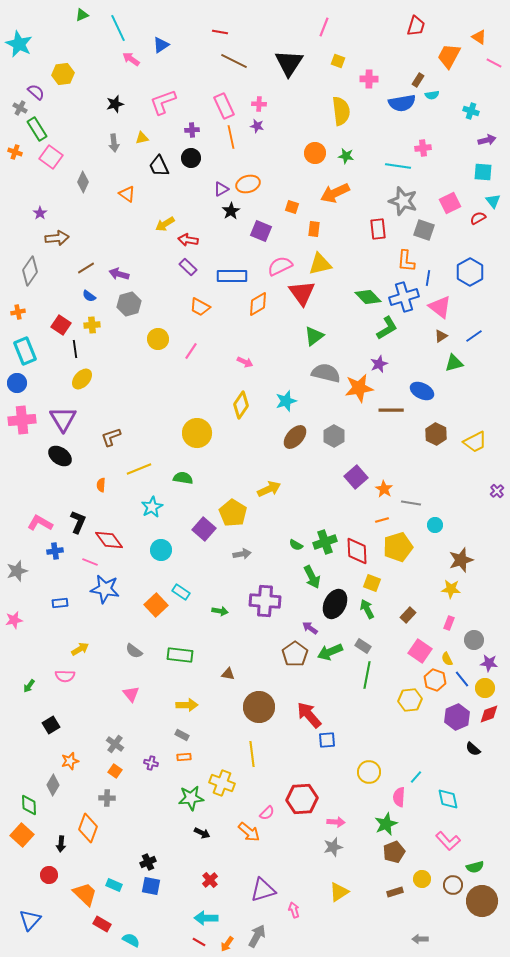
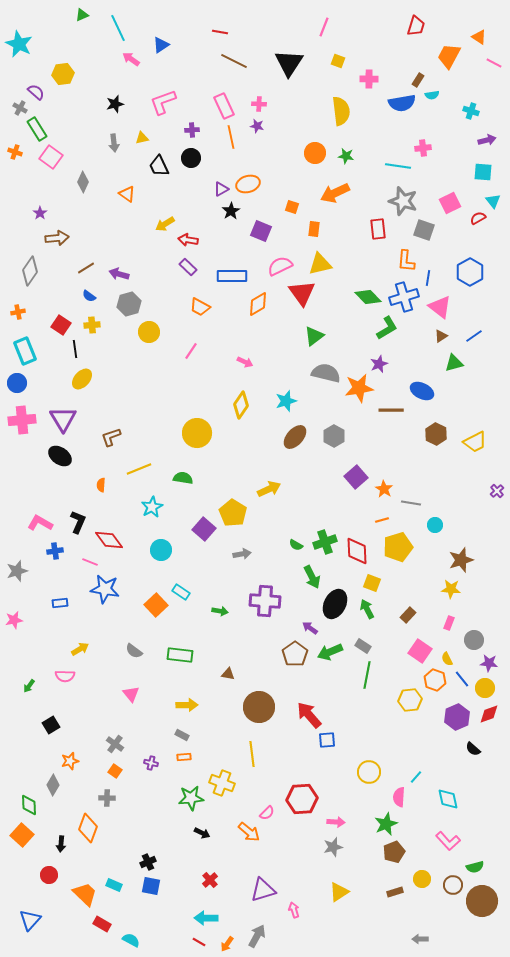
yellow circle at (158, 339): moved 9 px left, 7 px up
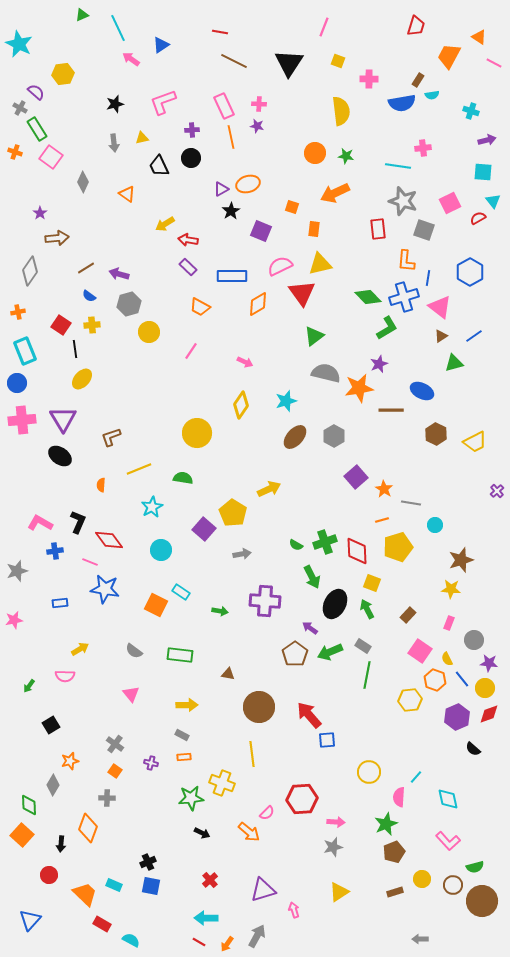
orange square at (156, 605): rotated 20 degrees counterclockwise
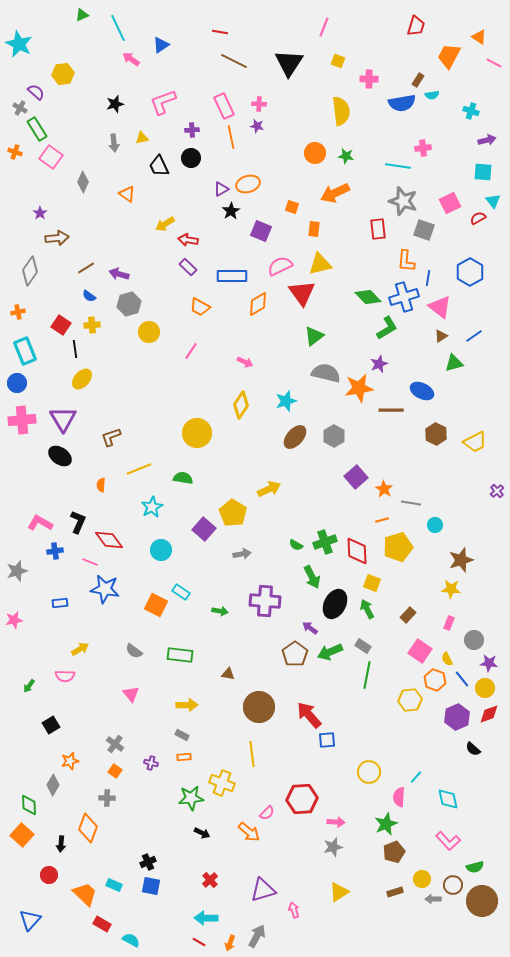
gray arrow at (420, 939): moved 13 px right, 40 px up
orange arrow at (227, 944): moved 3 px right, 1 px up; rotated 14 degrees counterclockwise
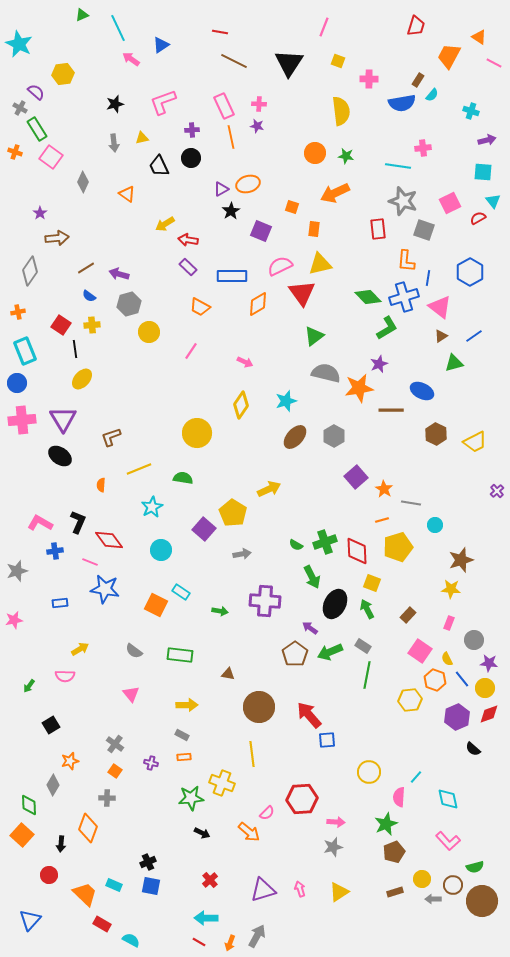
cyan semicircle at (432, 95): rotated 40 degrees counterclockwise
pink arrow at (294, 910): moved 6 px right, 21 px up
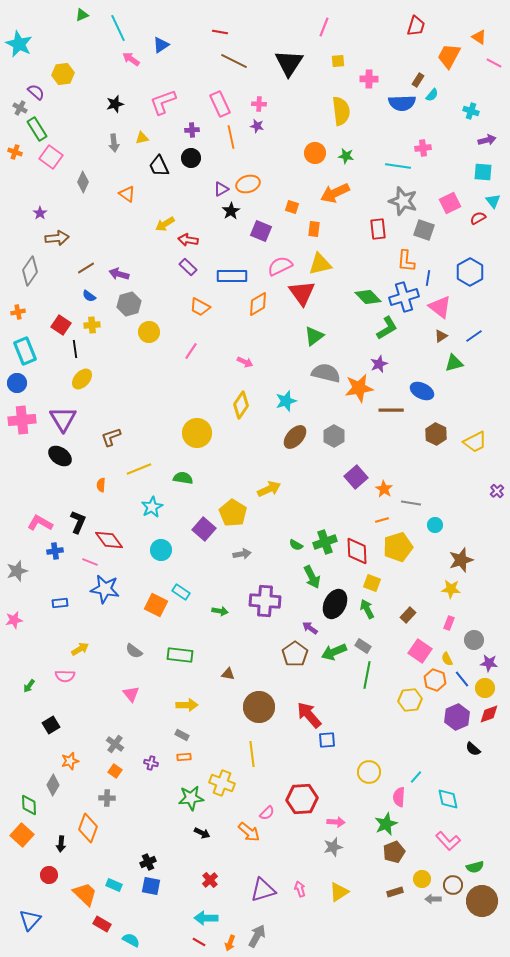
yellow square at (338, 61): rotated 24 degrees counterclockwise
blue semicircle at (402, 103): rotated 8 degrees clockwise
pink rectangle at (224, 106): moved 4 px left, 2 px up
green arrow at (330, 652): moved 4 px right
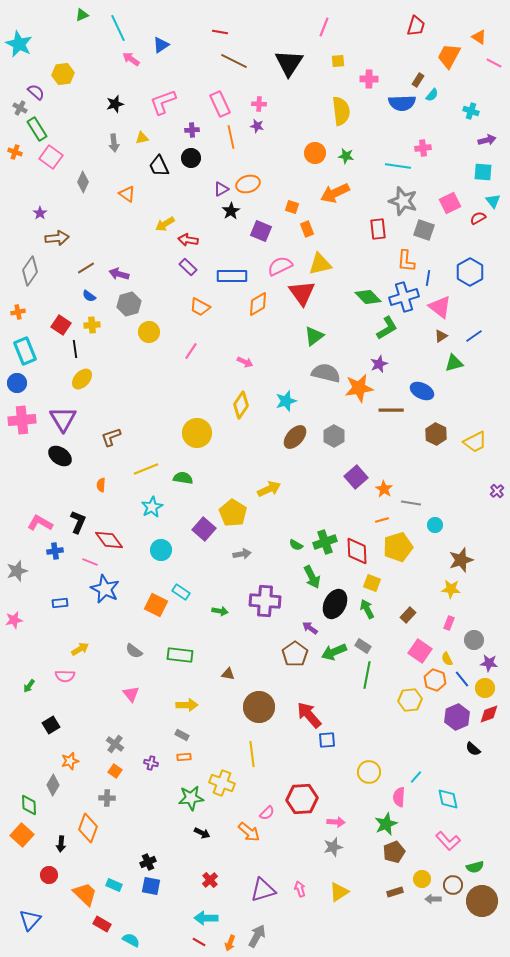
orange rectangle at (314, 229): moved 7 px left; rotated 28 degrees counterclockwise
yellow line at (139, 469): moved 7 px right
blue star at (105, 589): rotated 16 degrees clockwise
